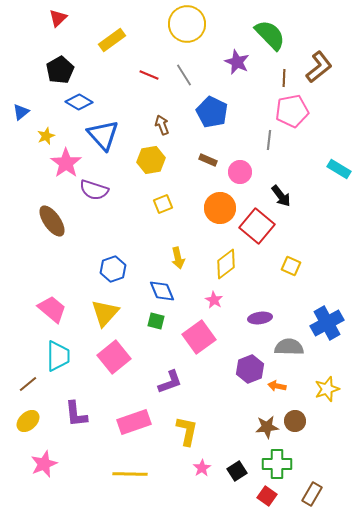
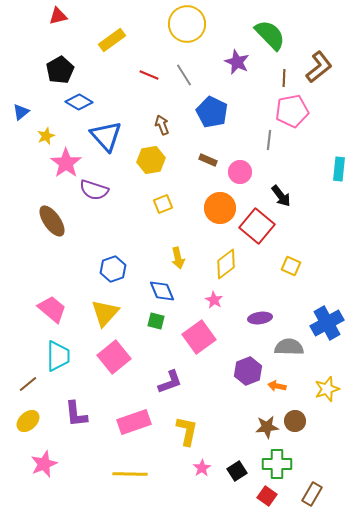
red triangle at (58, 18): moved 2 px up; rotated 30 degrees clockwise
blue triangle at (103, 135): moved 3 px right, 1 px down
cyan rectangle at (339, 169): rotated 65 degrees clockwise
purple hexagon at (250, 369): moved 2 px left, 2 px down
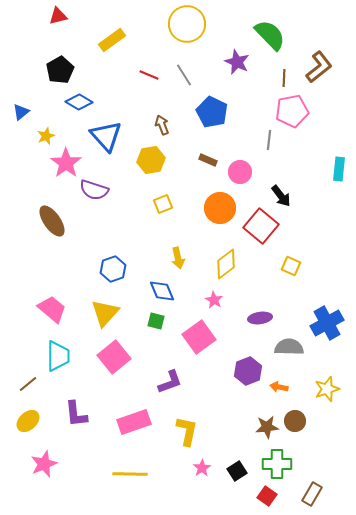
red square at (257, 226): moved 4 px right
orange arrow at (277, 386): moved 2 px right, 1 px down
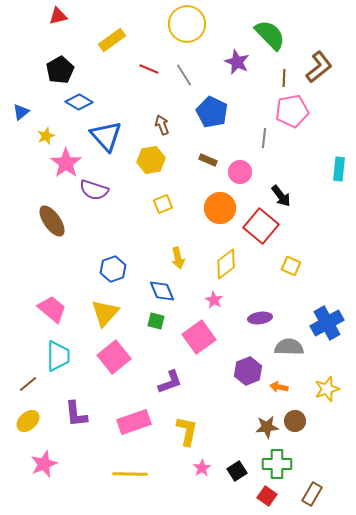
red line at (149, 75): moved 6 px up
gray line at (269, 140): moved 5 px left, 2 px up
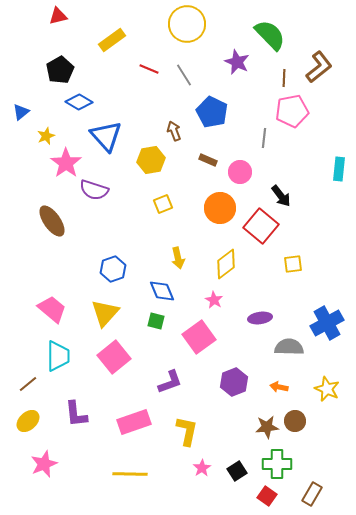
brown arrow at (162, 125): moved 12 px right, 6 px down
yellow square at (291, 266): moved 2 px right, 2 px up; rotated 30 degrees counterclockwise
purple hexagon at (248, 371): moved 14 px left, 11 px down
yellow star at (327, 389): rotated 30 degrees counterclockwise
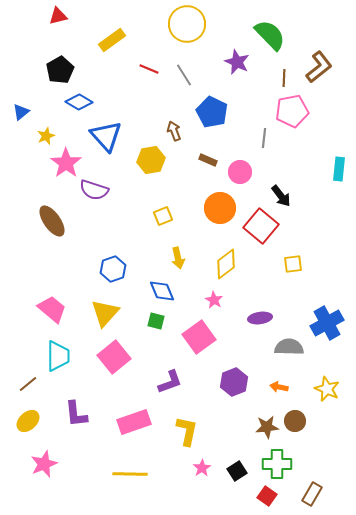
yellow square at (163, 204): moved 12 px down
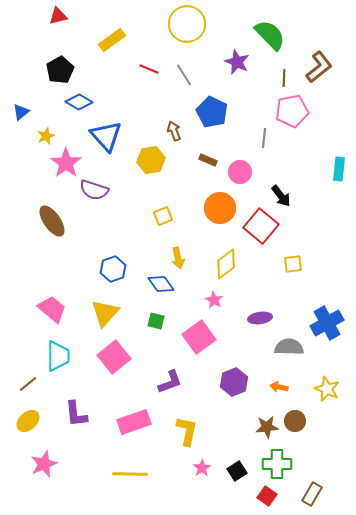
blue diamond at (162, 291): moved 1 px left, 7 px up; rotated 12 degrees counterclockwise
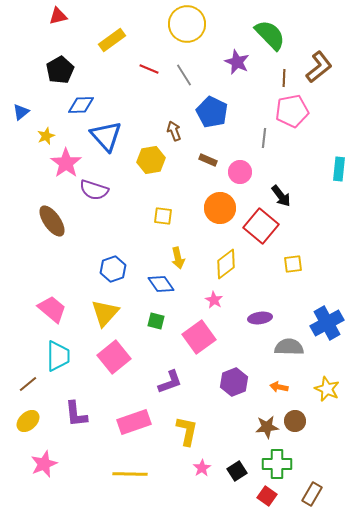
blue diamond at (79, 102): moved 2 px right, 3 px down; rotated 32 degrees counterclockwise
yellow square at (163, 216): rotated 30 degrees clockwise
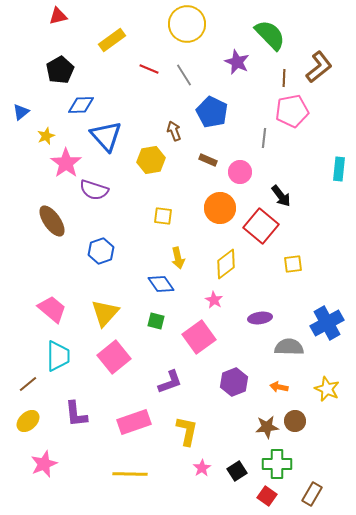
blue hexagon at (113, 269): moved 12 px left, 18 px up
